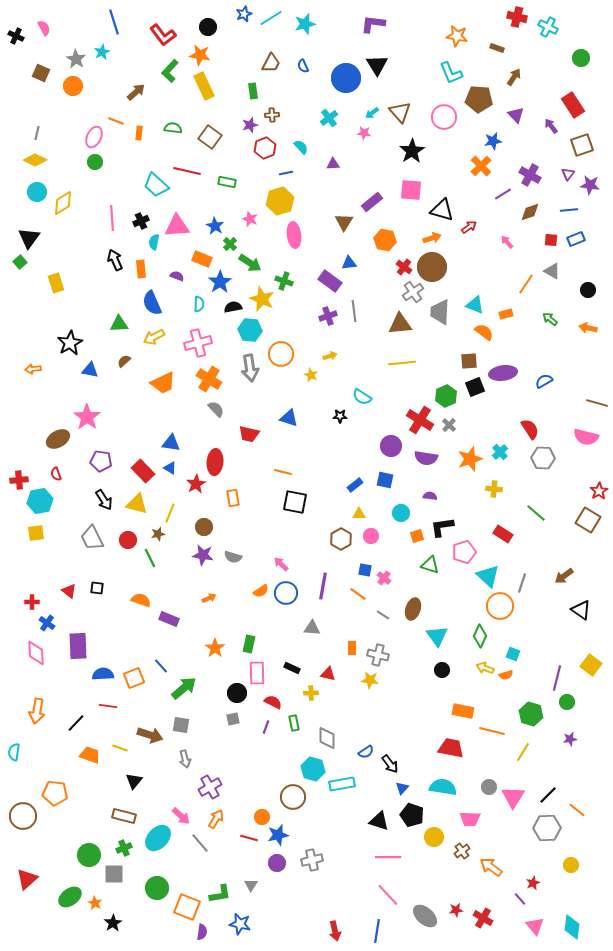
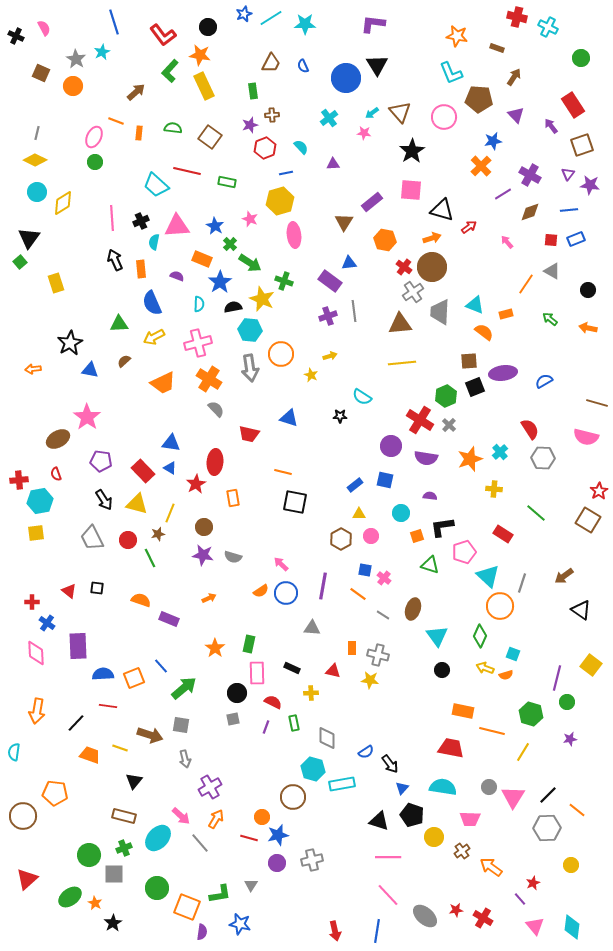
cyan star at (305, 24): rotated 15 degrees clockwise
red triangle at (328, 674): moved 5 px right, 3 px up
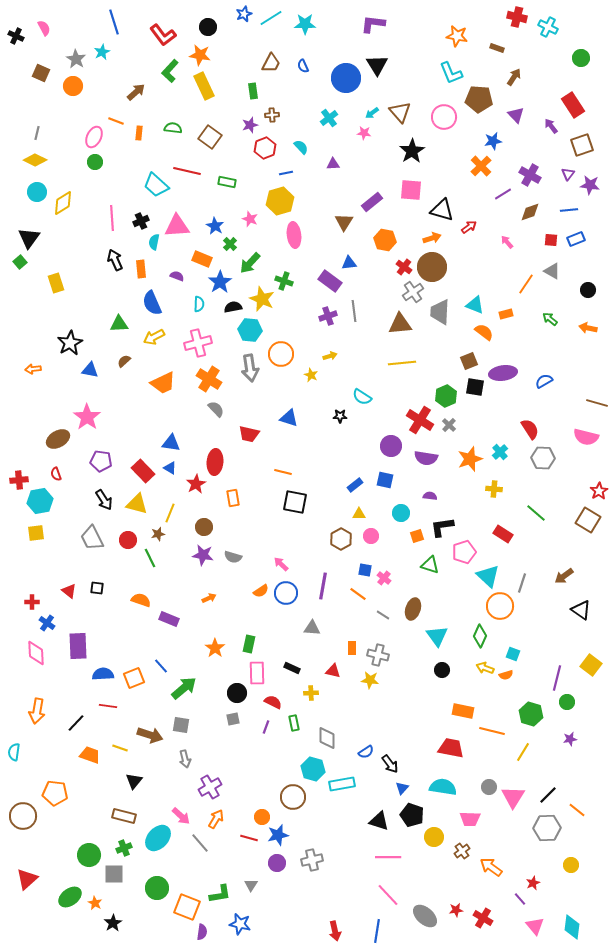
green arrow at (250, 263): rotated 100 degrees clockwise
brown square at (469, 361): rotated 18 degrees counterclockwise
black square at (475, 387): rotated 30 degrees clockwise
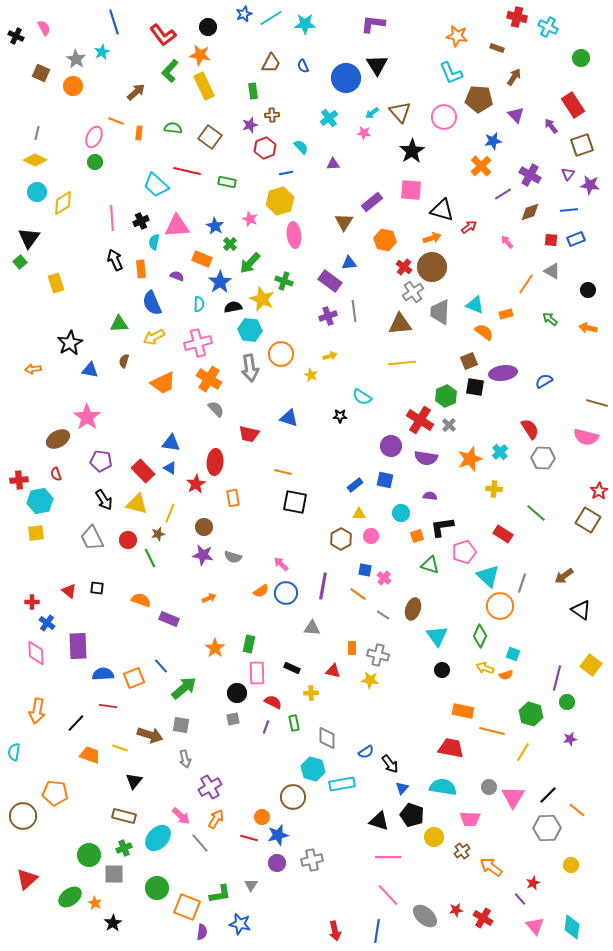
brown semicircle at (124, 361): rotated 32 degrees counterclockwise
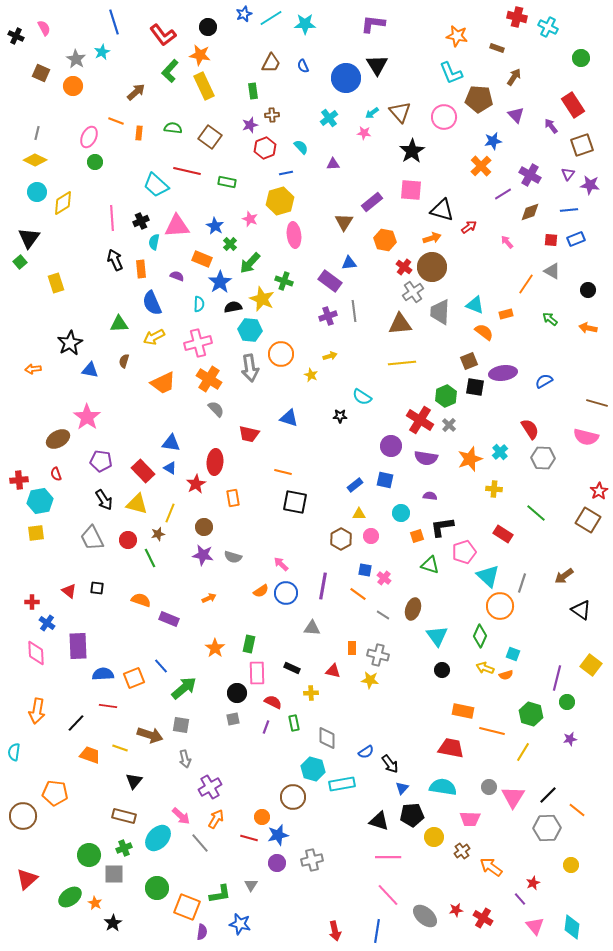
pink ellipse at (94, 137): moved 5 px left
black pentagon at (412, 815): rotated 25 degrees counterclockwise
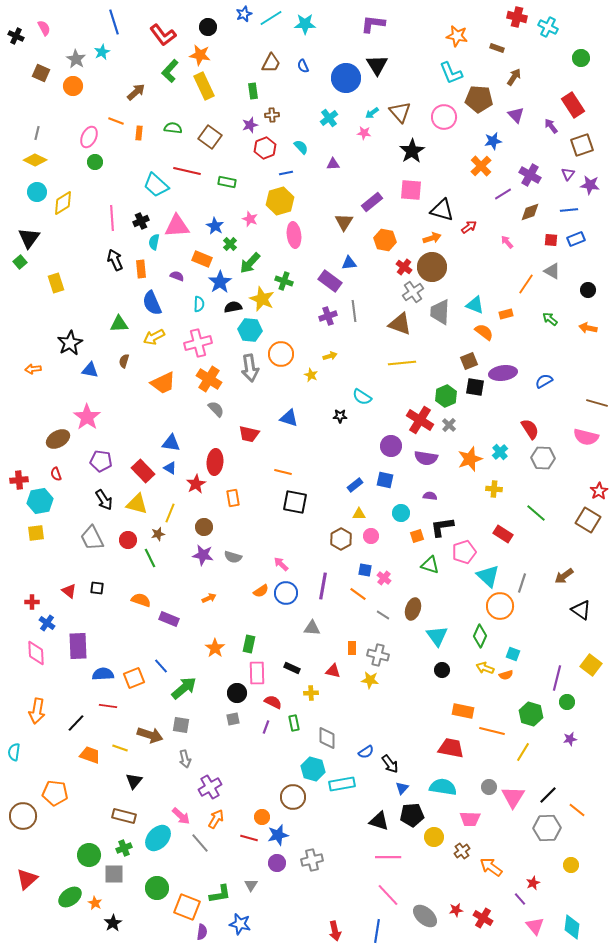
brown triangle at (400, 324): rotated 25 degrees clockwise
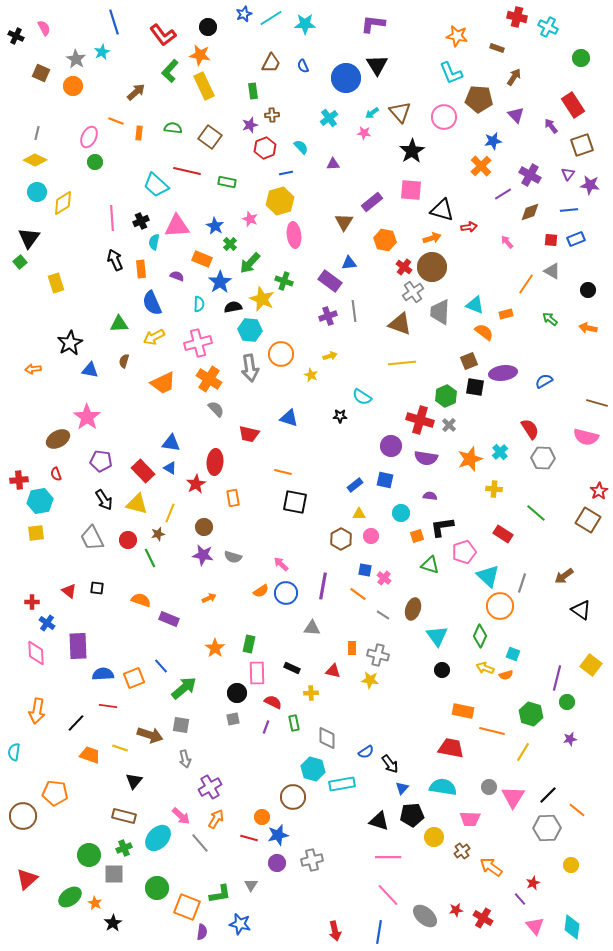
red arrow at (469, 227): rotated 28 degrees clockwise
red cross at (420, 420): rotated 16 degrees counterclockwise
blue line at (377, 931): moved 2 px right, 1 px down
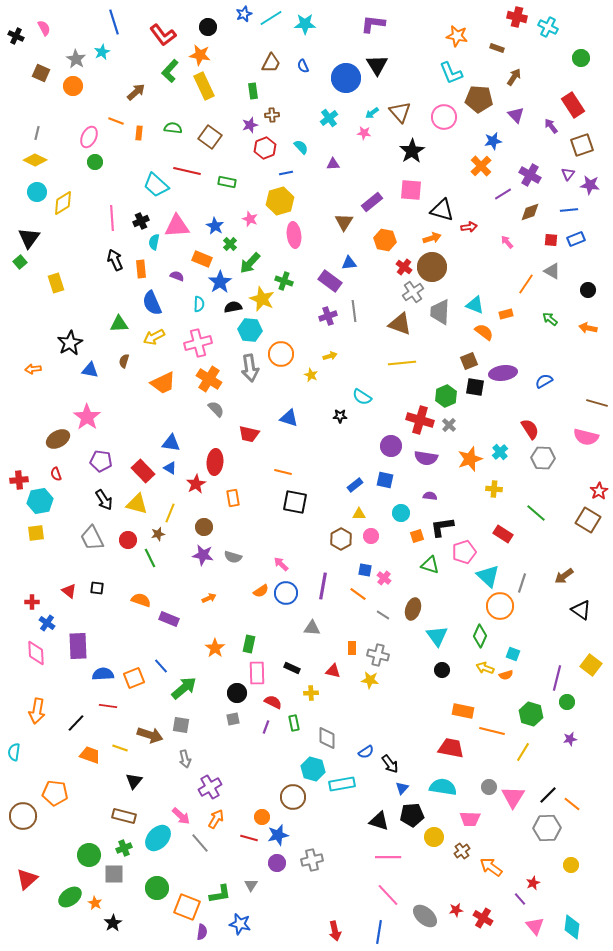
orange line at (577, 810): moved 5 px left, 6 px up
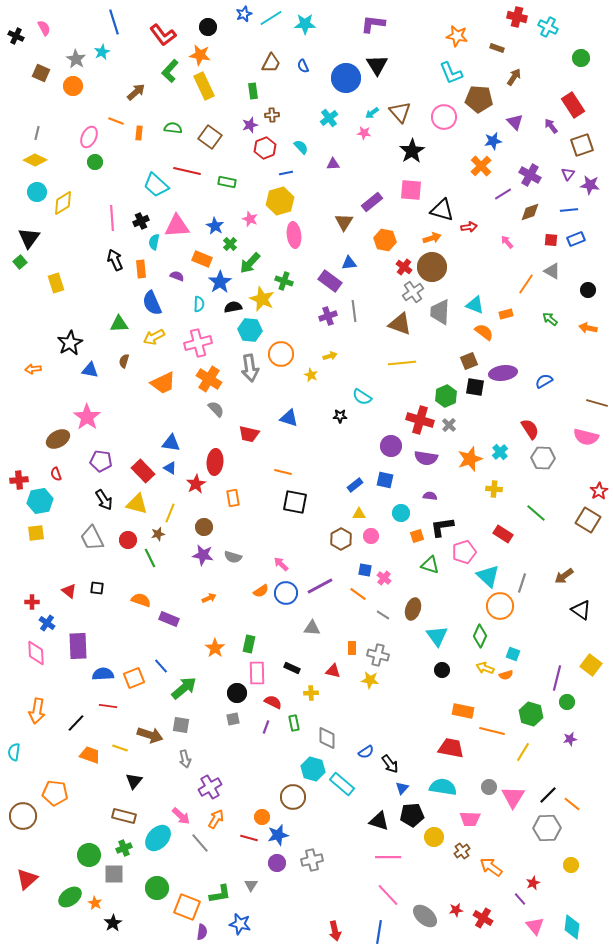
purple triangle at (516, 115): moved 1 px left, 7 px down
purple line at (323, 586): moved 3 px left; rotated 52 degrees clockwise
cyan rectangle at (342, 784): rotated 50 degrees clockwise
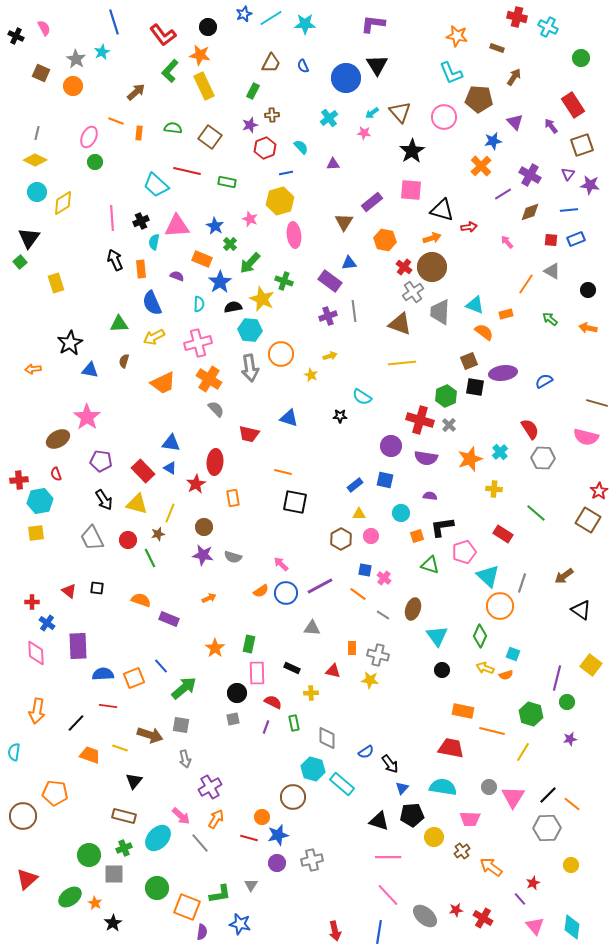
green rectangle at (253, 91): rotated 35 degrees clockwise
